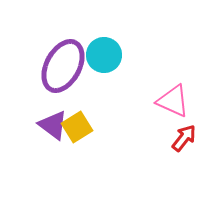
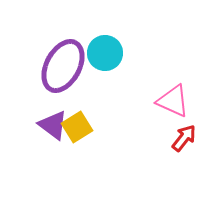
cyan circle: moved 1 px right, 2 px up
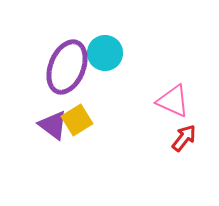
purple ellipse: moved 4 px right, 1 px down; rotated 6 degrees counterclockwise
yellow square: moved 7 px up
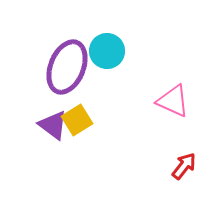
cyan circle: moved 2 px right, 2 px up
red arrow: moved 28 px down
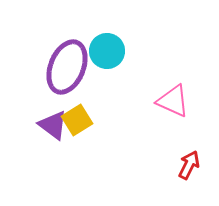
red arrow: moved 5 px right, 1 px up; rotated 12 degrees counterclockwise
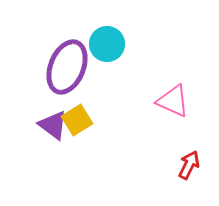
cyan circle: moved 7 px up
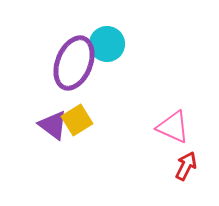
purple ellipse: moved 7 px right, 4 px up
pink triangle: moved 26 px down
red arrow: moved 3 px left, 1 px down
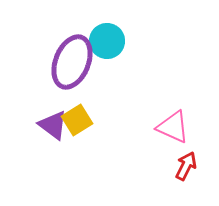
cyan circle: moved 3 px up
purple ellipse: moved 2 px left, 1 px up
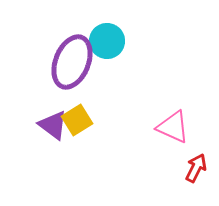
red arrow: moved 10 px right, 2 px down
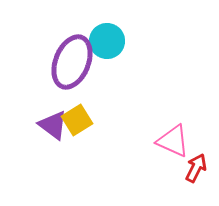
pink triangle: moved 14 px down
